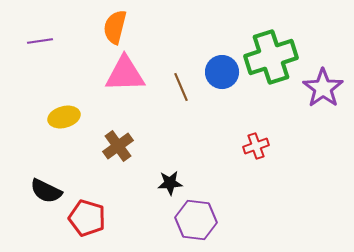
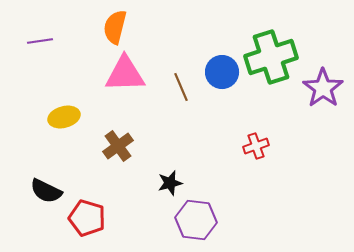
black star: rotated 10 degrees counterclockwise
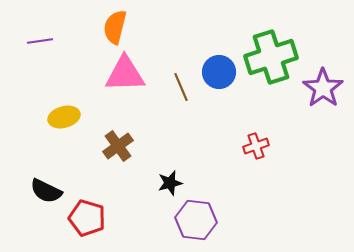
blue circle: moved 3 px left
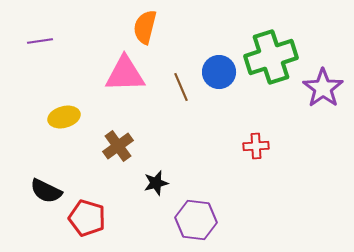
orange semicircle: moved 30 px right
red cross: rotated 15 degrees clockwise
black star: moved 14 px left
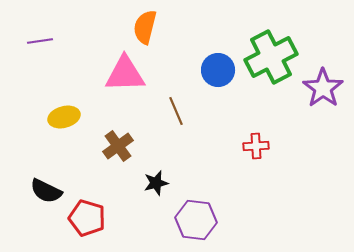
green cross: rotated 9 degrees counterclockwise
blue circle: moved 1 px left, 2 px up
brown line: moved 5 px left, 24 px down
